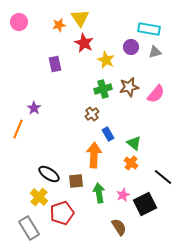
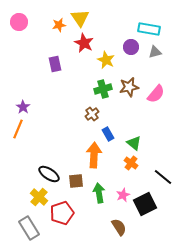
purple star: moved 11 px left, 1 px up
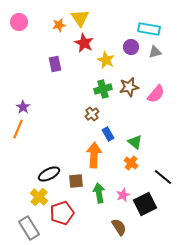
green triangle: moved 1 px right, 1 px up
black ellipse: rotated 60 degrees counterclockwise
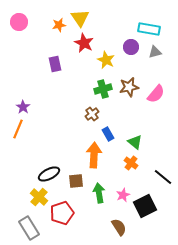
black square: moved 2 px down
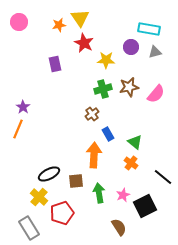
yellow star: rotated 24 degrees counterclockwise
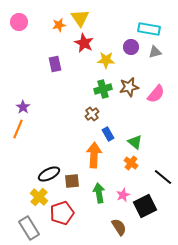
brown square: moved 4 px left
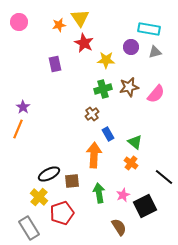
black line: moved 1 px right
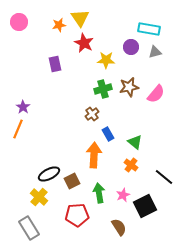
orange cross: moved 2 px down
brown square: rotated 21 degrees counterclockwise
red pentagon: moved 15 px right, 2 px down; rotated 15 degrees clockwise
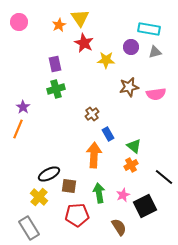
orange star: rotated 16 degrees counterclockwise
green cross: moved 47 px left
pink semicircle: rotated 42 degrees clockwise
green triangle: moved 1 px left, 4 px down
orange cross: rotated 24 degrees clockwise
brown square: moved 3 px left, 5 px down; rotated 35 degrees clockwise
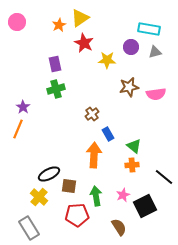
yellow triangle: rotated 30 degrees clockwise
pink circle: moved 2 px left
yellow star: moved 1 px right
orange cross: moved 1 px right; rotated 24 degrees clockwise
green arrow: moved 3 px left, 3 px down
